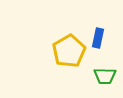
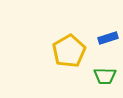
blue rectangle: moved 10 px right; rotated 60 degrees clockwise
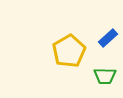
blue rectangle: rotated 24 degrees counterclockwise
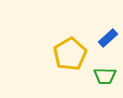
yellow pentagon: moved 1 px right, 3 px down
